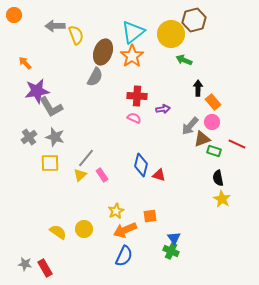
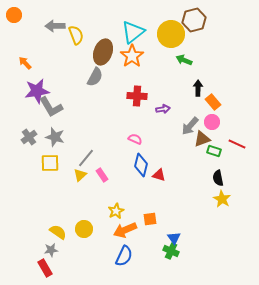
pink semicircle at (134, 118): moved 1 px right, 21 px down
orange square at (150, 216): moved 3 px down
gray star at (25, 264): moved 26 px right, 14 px up; rotated 16 degrees counterclockwise
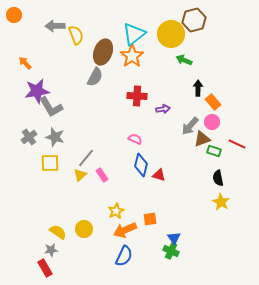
cyan triangle at (133, 32): moved 1 px right, 2 px down
yellow star at (222, 199): moved 1 px left, 3 px down
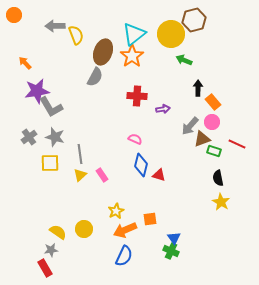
gray line at (86, 158): moved 6 px left, 4 px up; rotated 48 degrees counterclockwise
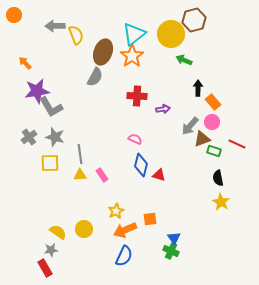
yellow triangle at (80, 175): rotated 40 degrees clockwise
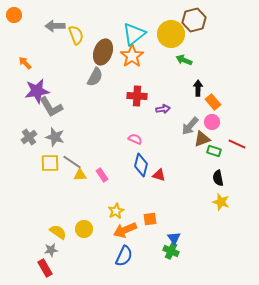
gray line at (80, 154): moved 8 px left, 8 px down; rotated 48 degrees counterclockwise
yellow star at (221, 202): rotated 12 degrees counterclockwise
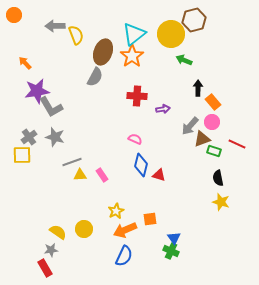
gray line at (72, 162): rotated 54 degrees counterclockwise
yellow square at (50, 163): moved 28 px left, 8 px up
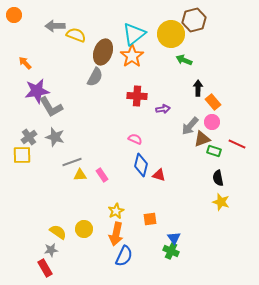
yellow semicircle at (76, 35): rotated 48 degrees counterclockwise
orange arrow at (125, 230): moved 9 px left, 4 px down; rotated 55 degrees counterclockwise
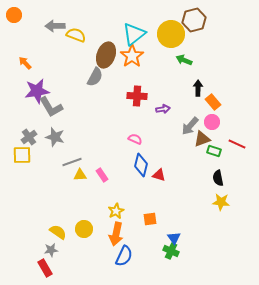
brown ellipse at (103, 52): moved 3 px right, 3 px down
yellow star at (221, 202): rotated 12 degrees counterclockwise
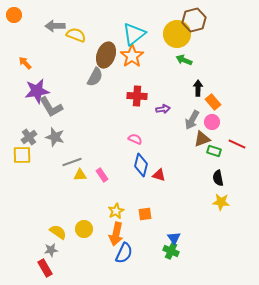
yellow circle at (171, 34): moved 6 px right
gray arrow at (190, 126): moved 2 px right, 6 px up; rotated 12 degrees counterclockwise
orange square at (150, 219): moved 5 px left, 5 px up
blue semicircle at (124, 256): moved 3 px up
